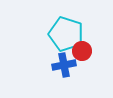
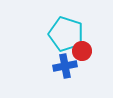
blue cross: moved 1 px right, 1 px down
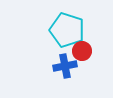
cyan pentagon: moved 1 px right, 4 px up
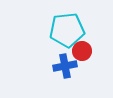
cyan pentagon: rotated 24 degrees counterclockwise
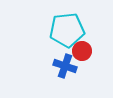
blue cross: rotated 30 degrees clockwise
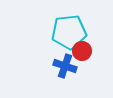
cyan pentagon: moved 2 px right, 2 px down
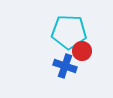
cyan pentagon: rotated 8 degrees clockwise
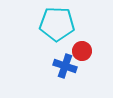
cyan pentagon: moved 12 px left, 8 px up
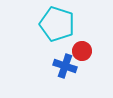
cyan pentagon: rotated 16 degrees clockwise
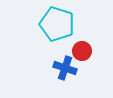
blue cross: moved 2 px down
